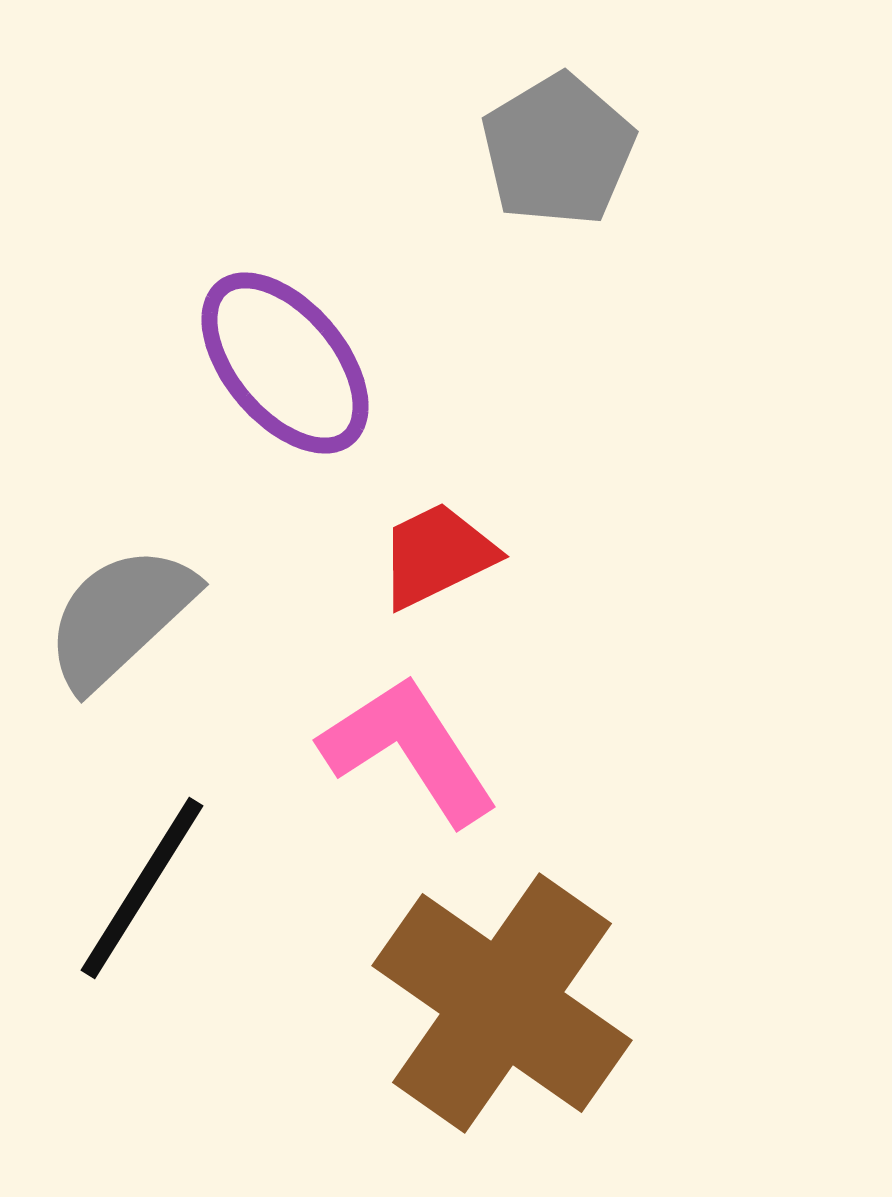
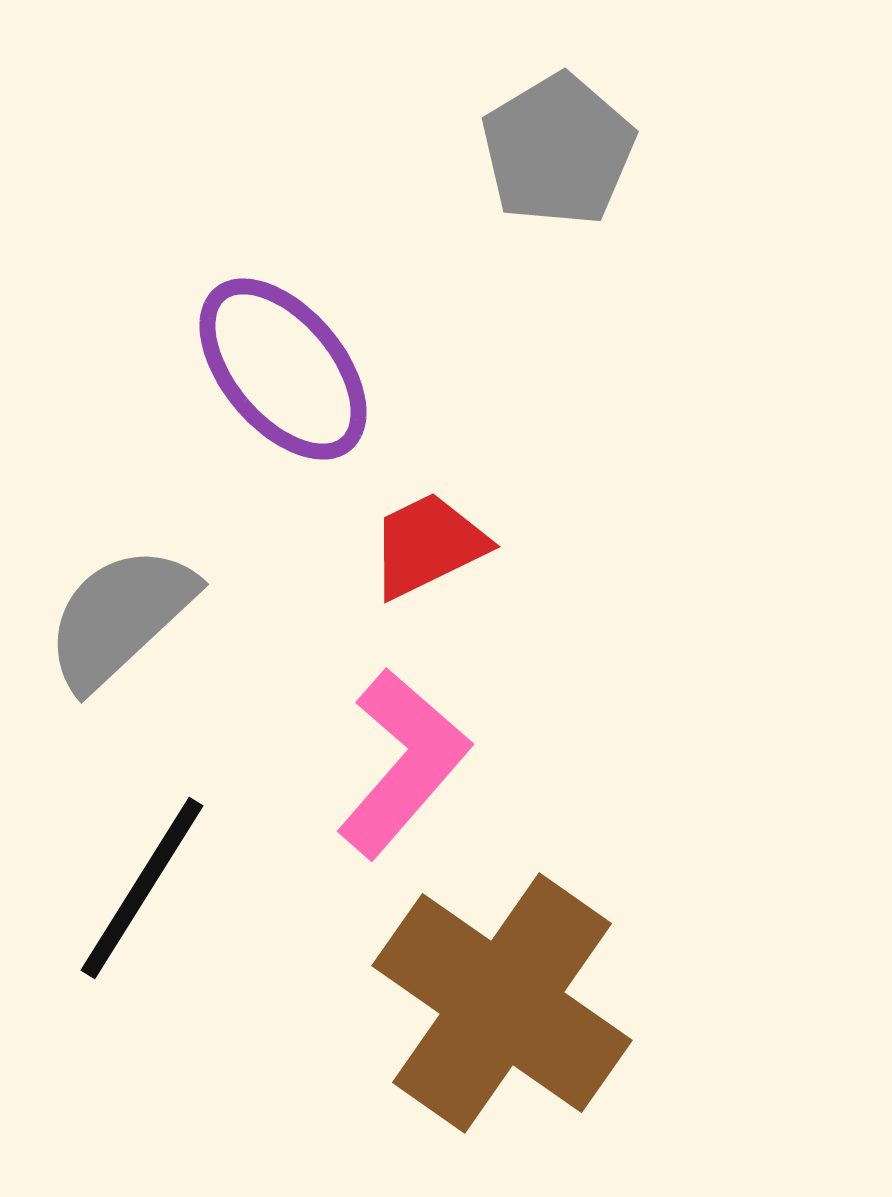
purple ellipse: moved 2 px left, 6 px down
red trapezoid: moved 9 px left, 10 px up
pink L-shape: moved 6 px left, 13 px down; rotated 74 degrees clockwise
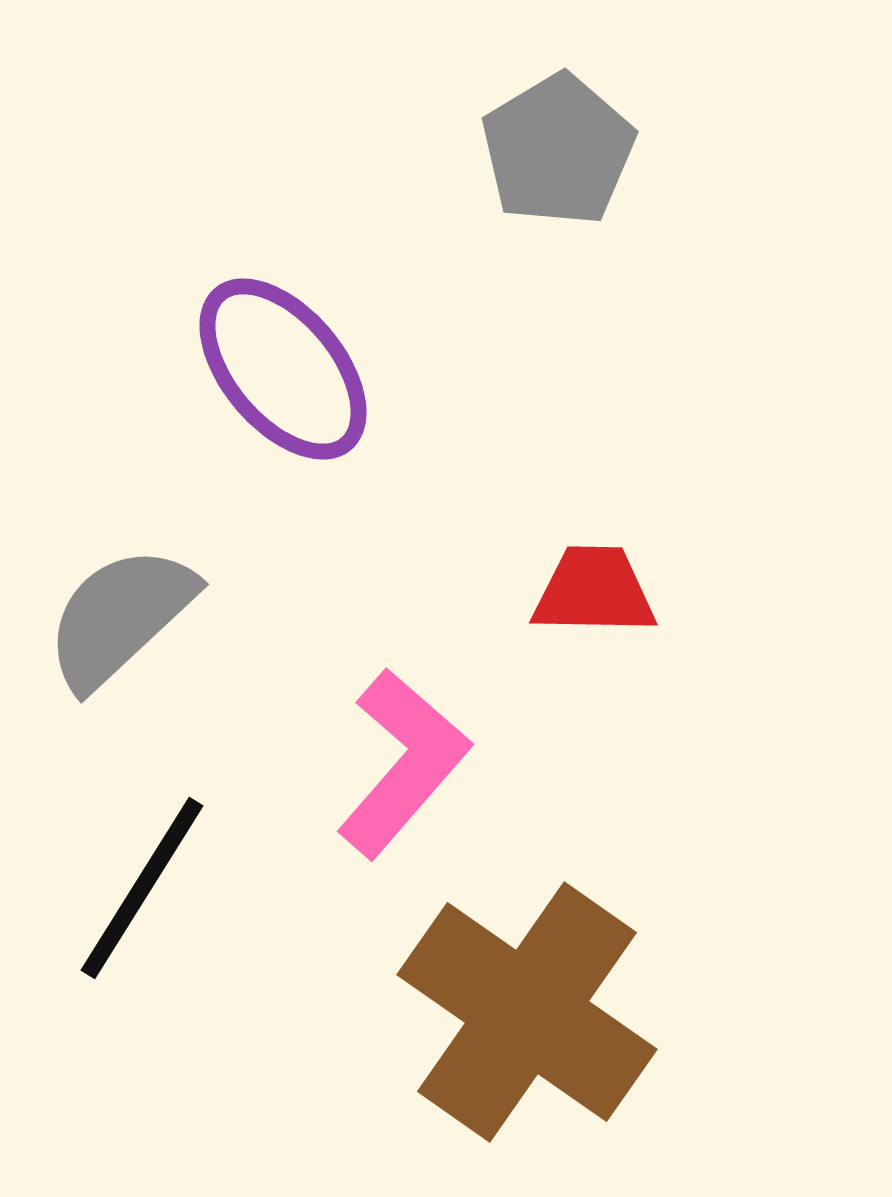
red trapezoid: moved 166 px right, 46 px down; rotated 27 degrees clockwise
brown cross: moved 25 px right, 9 px down
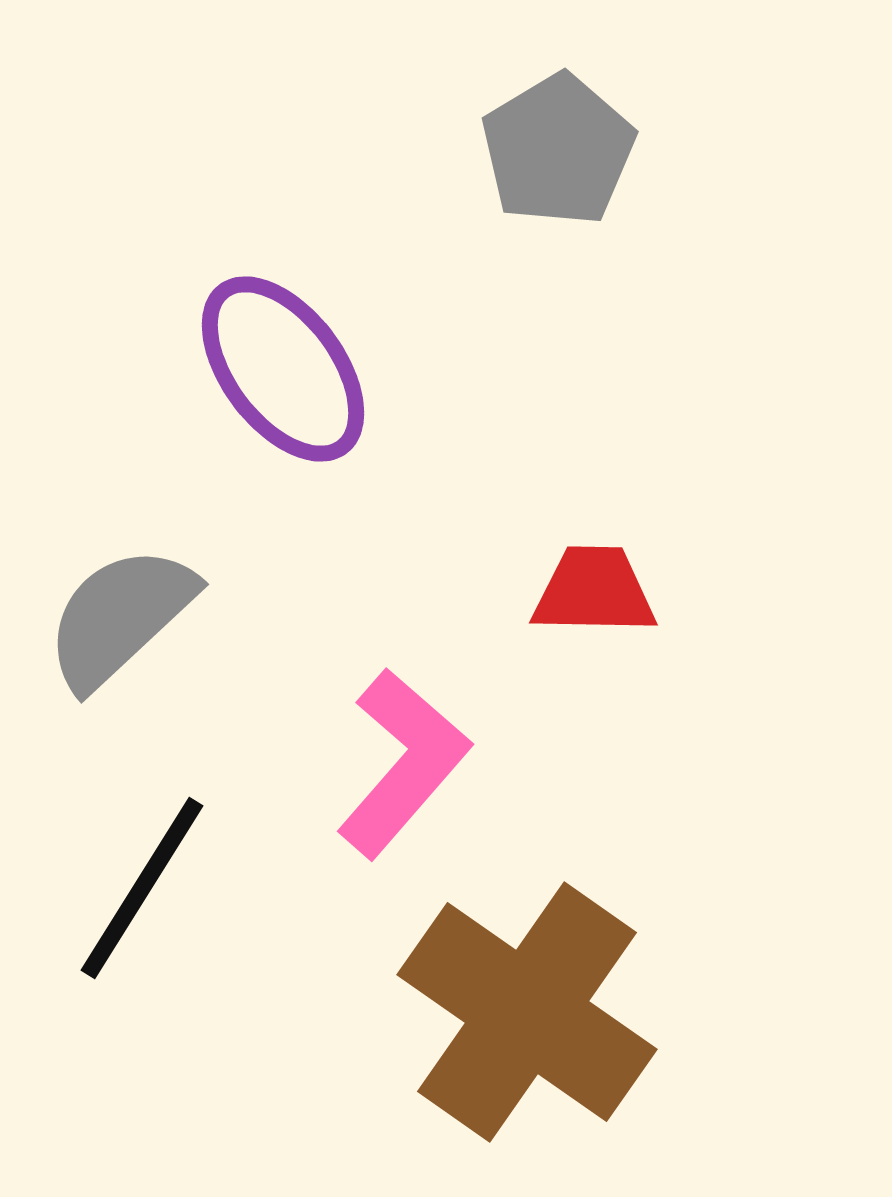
purple ellipse: rotated 3 degrees clockwise
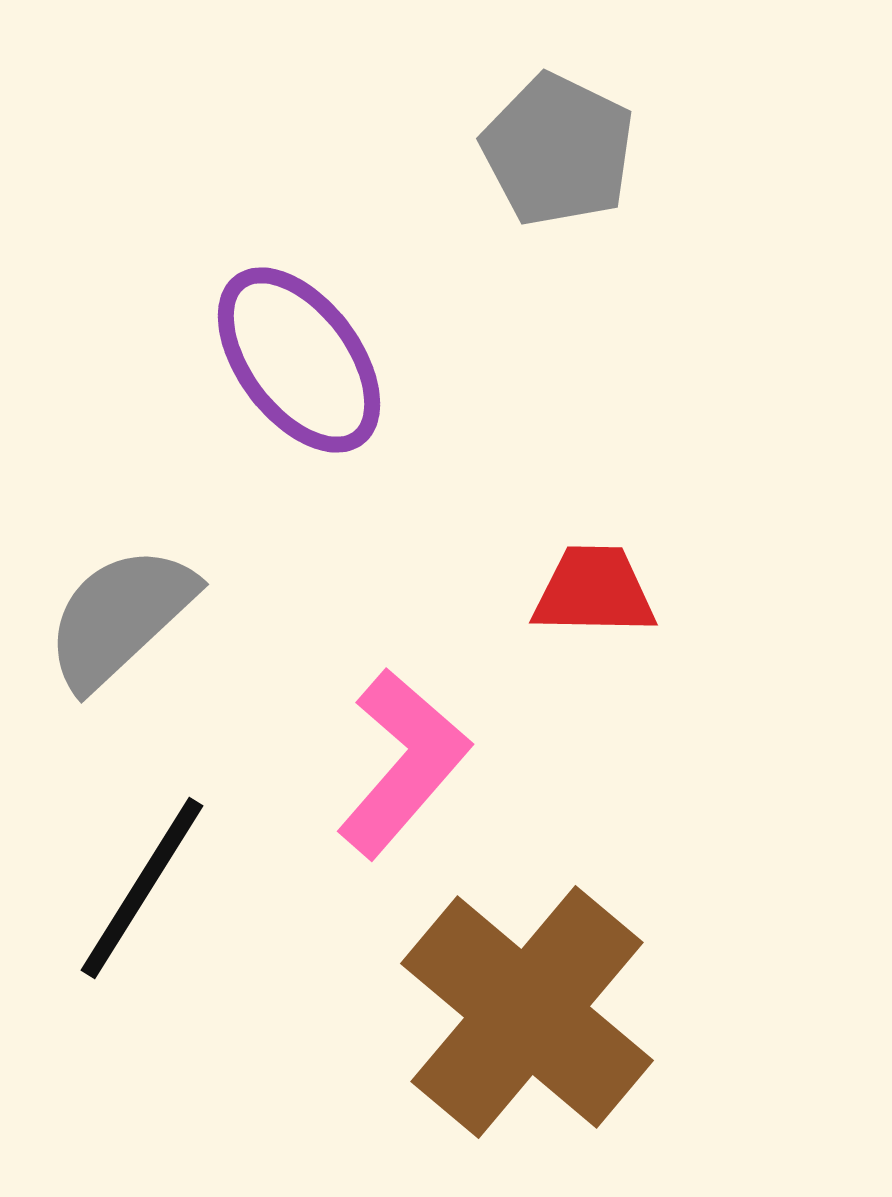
gray pentagon: rotated 15 degrees counterclockwise
purple ellipse: moved 16 px right, 9 px up
brown cross: rotated 5 degrees clockwise
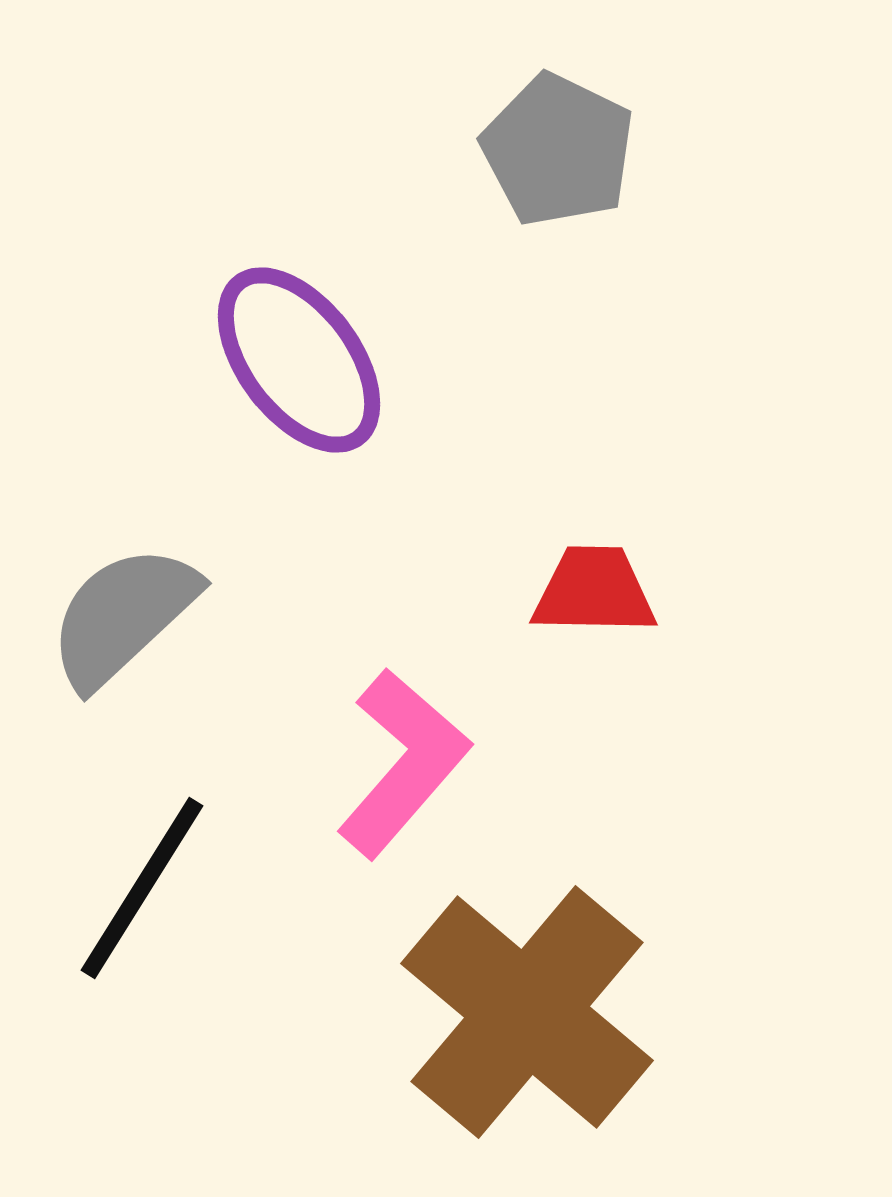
gray semicircle: moved 3 px right, 1 px up
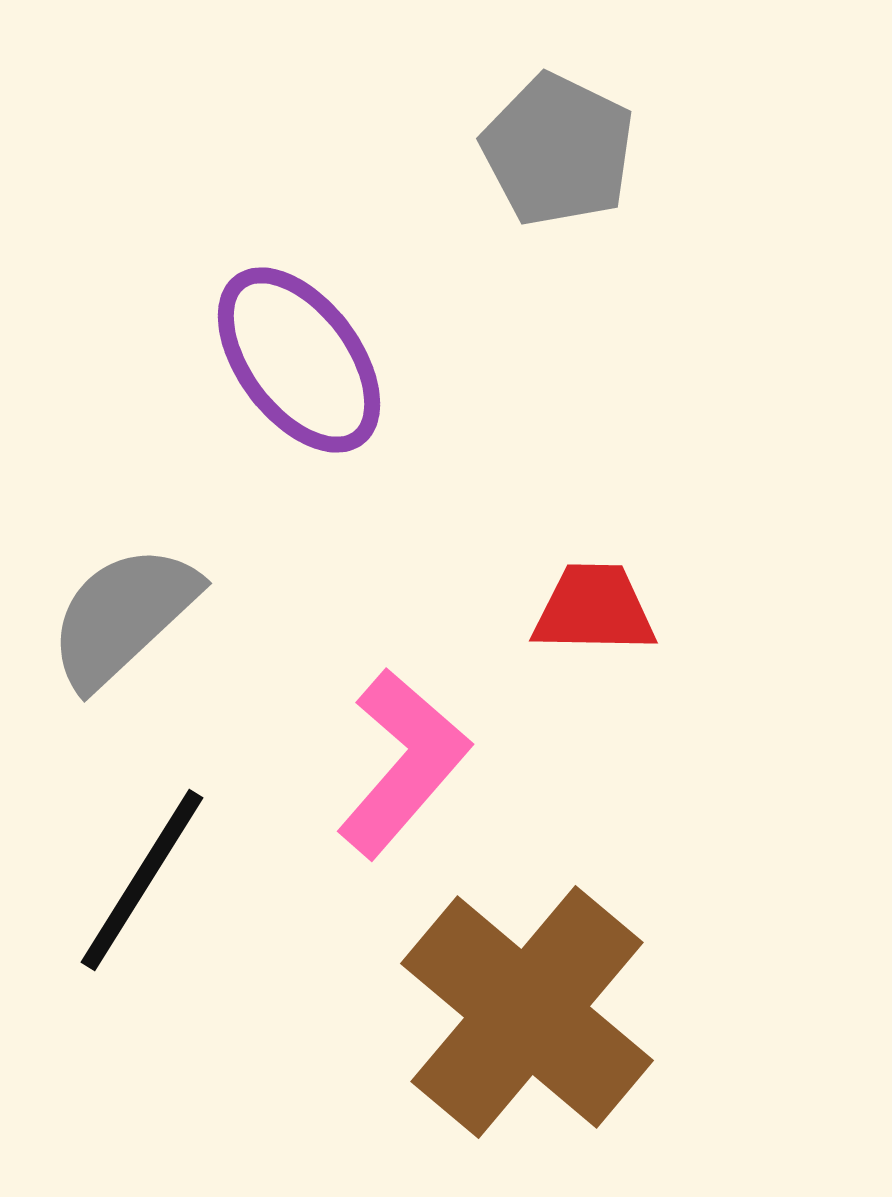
red trapezoid: moved 18 px down
black line: moved 8 px up
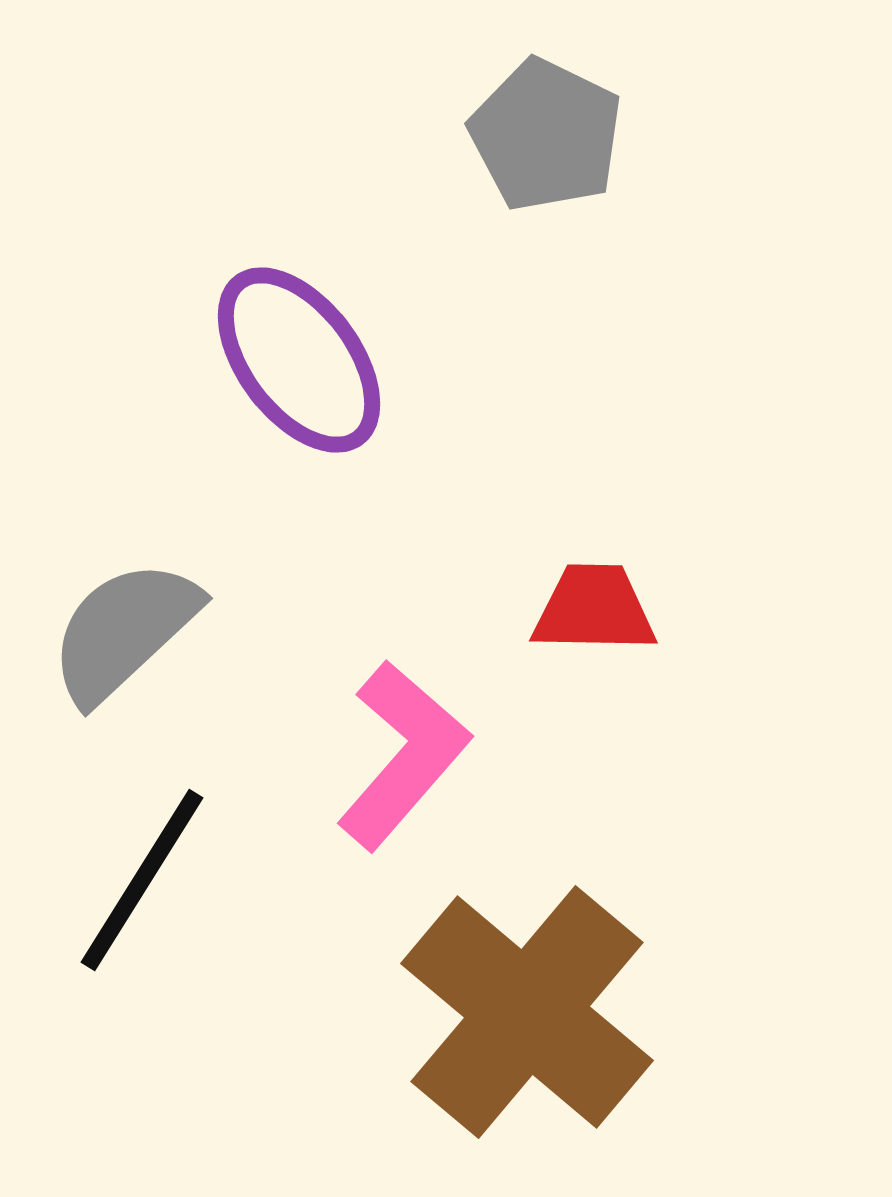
gray pentagon: moved 12 px left, 15 px up
gray semicircle: moved 1 px right, 15 px down
pink L-shape: moved 8 px up
